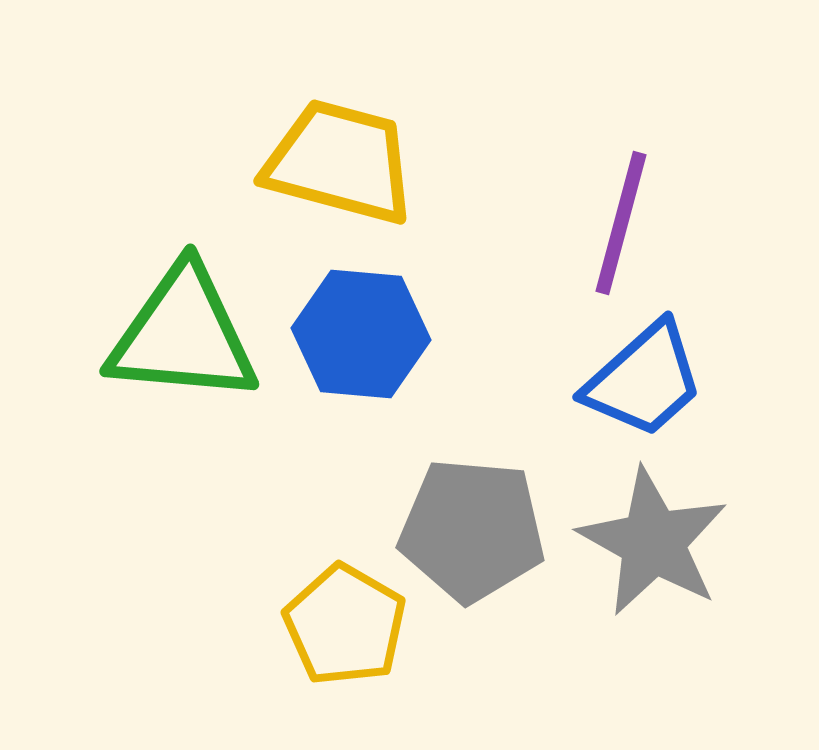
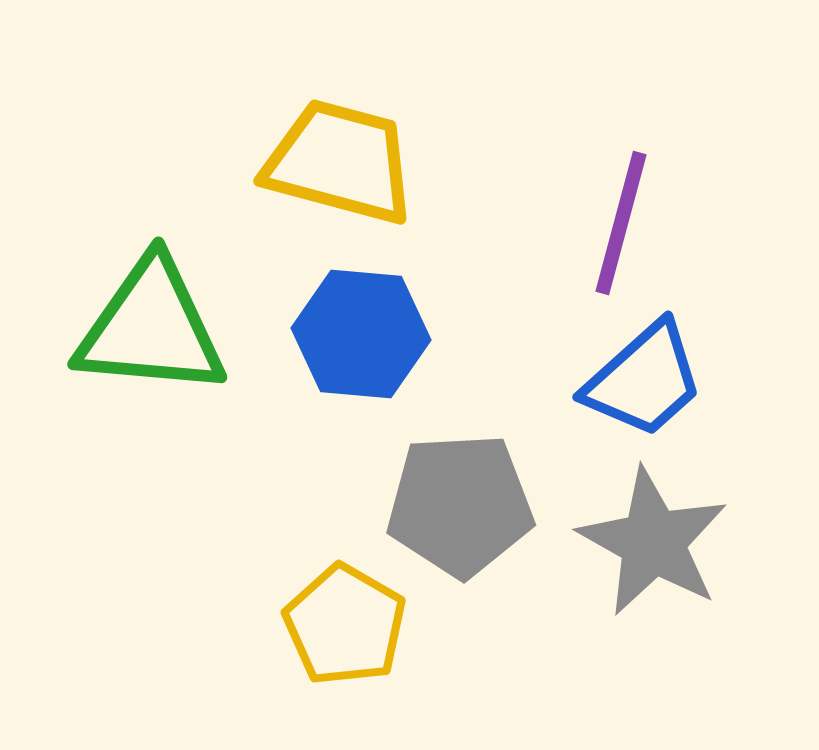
green triangle: moved 32 px left, 7 px up
gray pentagon: moved 12 px left, 25 px up; rotated 8 degrees counterclockwise
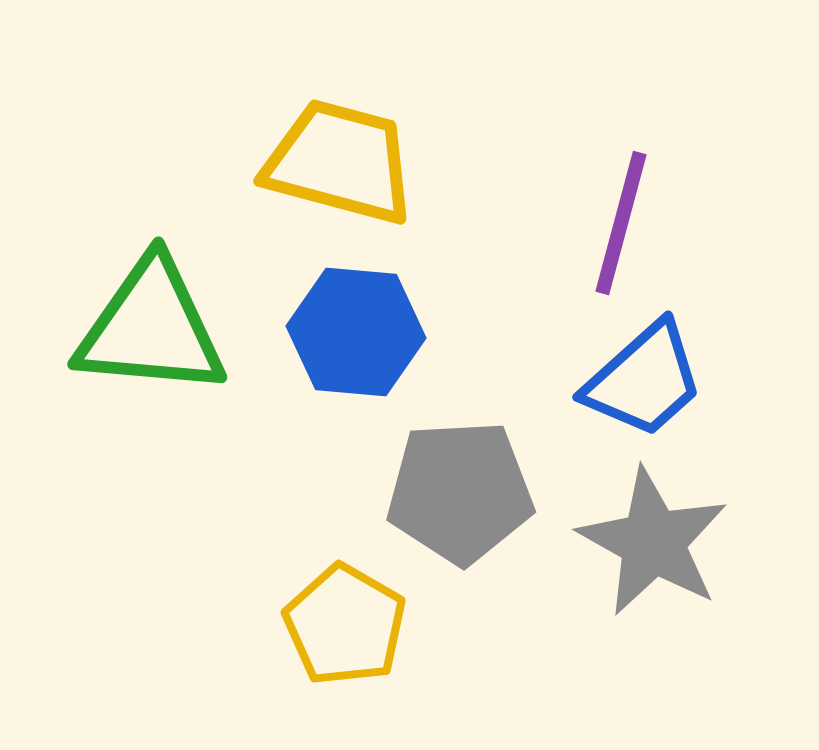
blue hexagon: moved 5 px left, 2 px up
gray pentagon: moved 13 px up
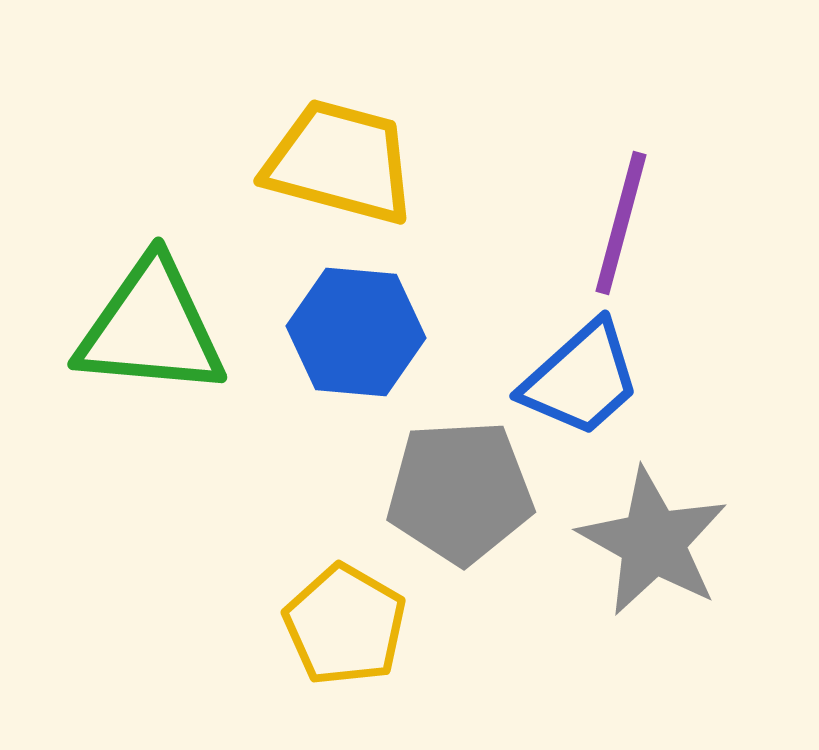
blue trapezoid: moved 63 px left, 1 px up
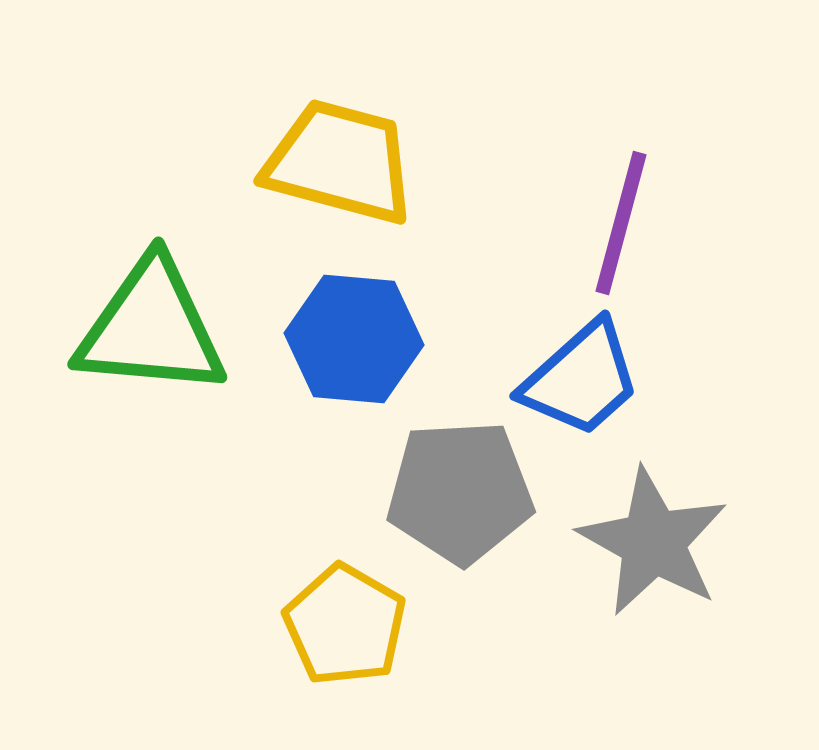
blue hexagon: moved 2 px left, 7 px down
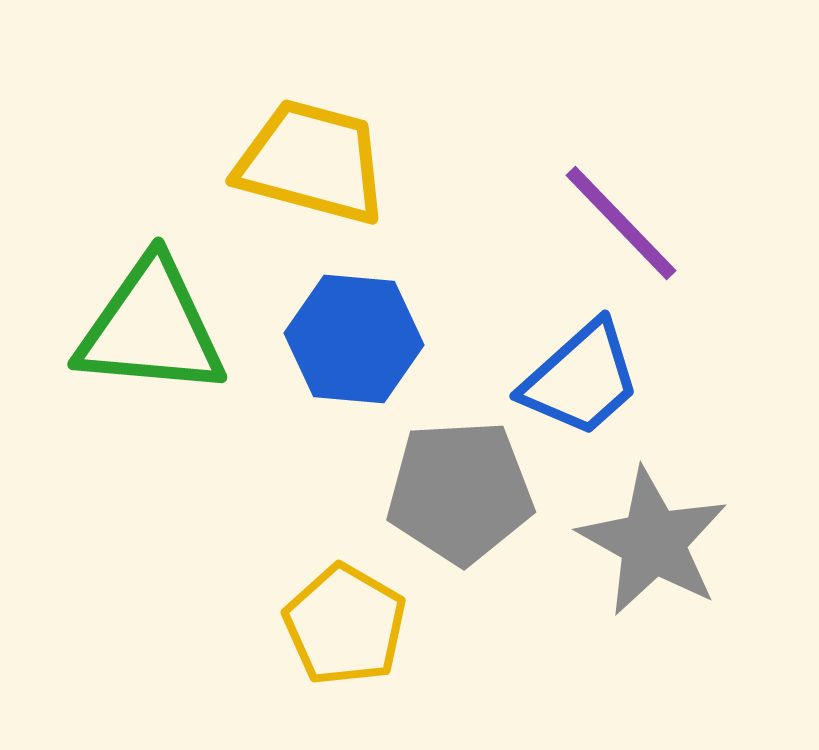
yellow trapezoid: moved 28 px left
purple line: rotated 59 degrees counterclockwise
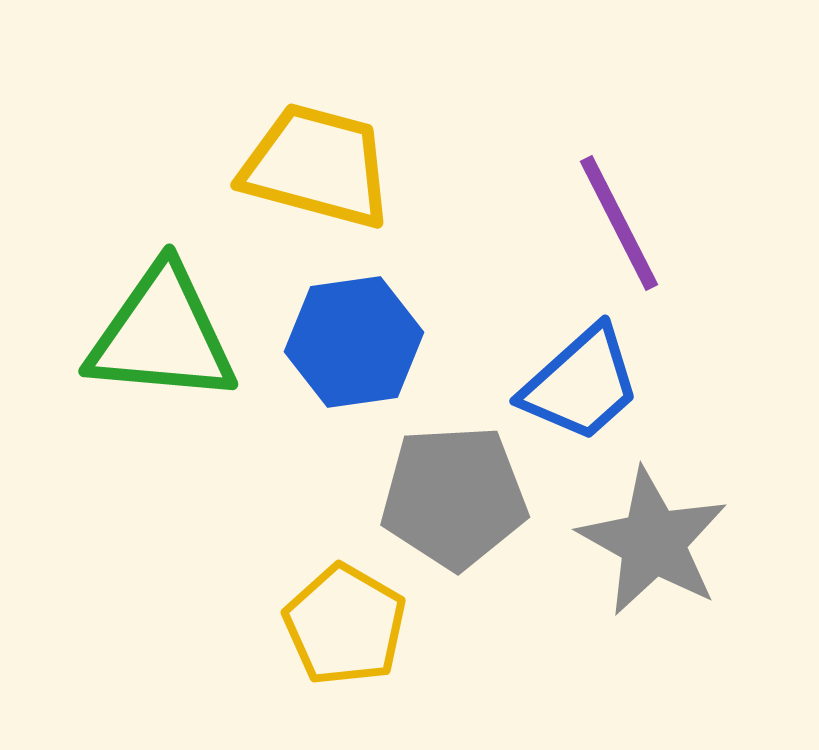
yellow trapezoid: moved 5 px right, 4 px down
purple line: moved 2 px left; rotated 17 degrees clockwise
green triangle: moved 11 px right, 7 px down
blue hexagon: moved 3 px down; rotated 13 degrees counterclockwise
blue trapezoid: moved 5 px down
gray pentagon: moved 6 px left, 5 px down
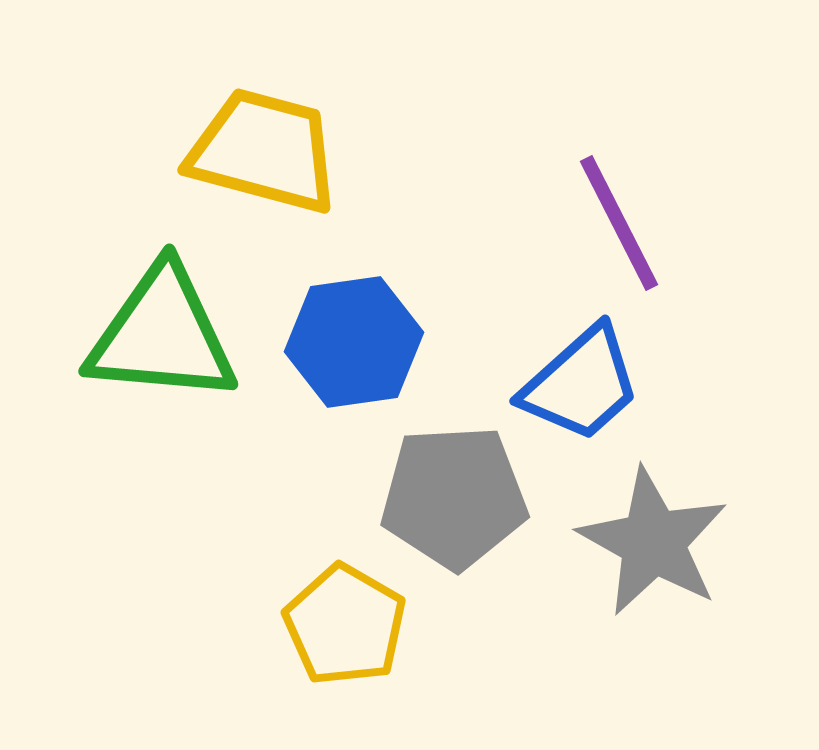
yellow trapezoid: moved 53 px left, 15 px up
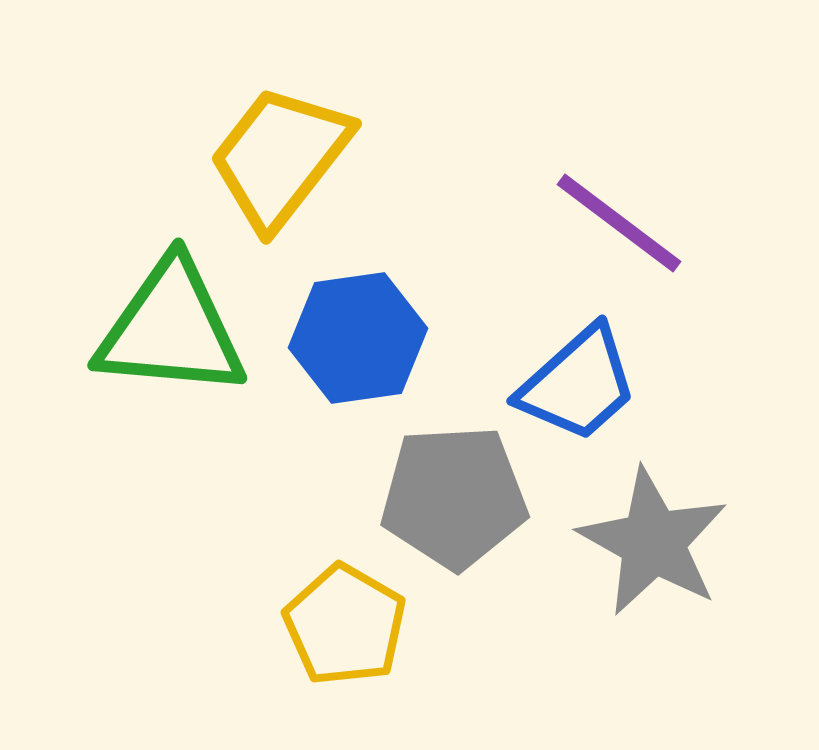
yellow trapezoid: moved 16 px right, 6 px down; rotated 67 degrees counterclockwise
purple line: rotated 26 degrees counterclockwise
green triangle: moved 9 px right, 6 px up
blue hexagon: moved 4 px right, 4 px up
blue trapezoid: moved 3 px left
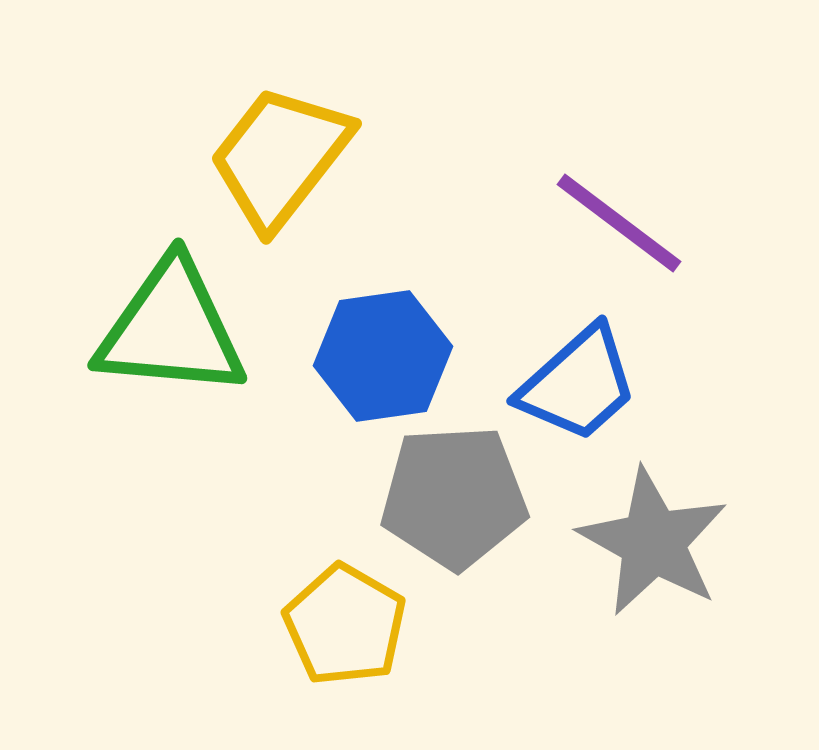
blue hexagon: moved 25 px right, 18 px down
